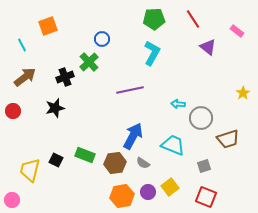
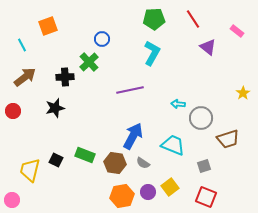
black cross: rotated 18 degrees clockwise
brown hexagon: rotated 15 degrees clockwise
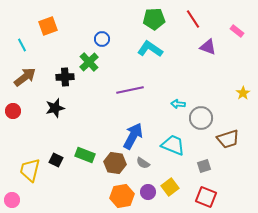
purple triangle: rotated 18 degrees counterclockwise
cyan L-shape: moved 2 px left, 4 px up; rotated 85 degrees counterclockwise
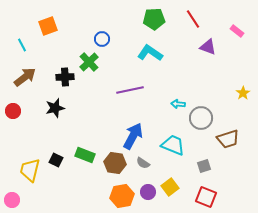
cyan L-shape: moved 4 px down
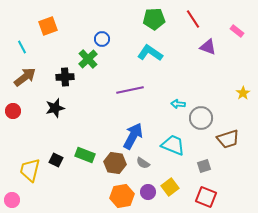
cyan line: moved 2 px down
green cross: moved 1 px left, 3 px up
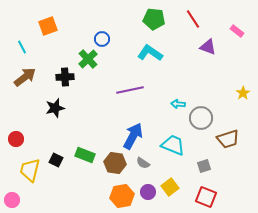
green pentagon: rotated 10 degrees clockwise
red circle: moved 3 px right, 28 px down
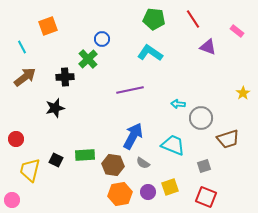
green rectangle: rotated 24 degrees counterclockwise
brown hexagon: moved 2 px left, 2 px down
yellow square: rotated 18 degrees clockwise
orange hexagon: moved 2 px left, 2 px up
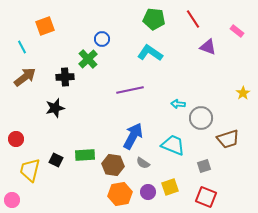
orange square: moved 3 px left
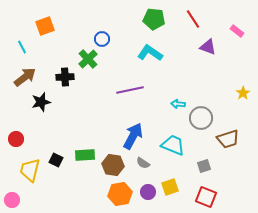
black star: moved 14 px left, 6 px up
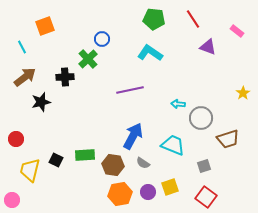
red square: rotated 15 degrees clockwise
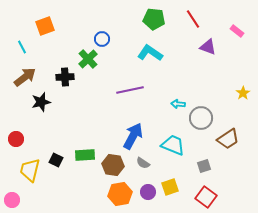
brown trapezoid: rotated 15 degrees counterclockwise
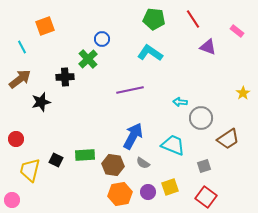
brown arrow: moved 5 px left, 2 px down
cyan arrow: moved 2 px right, 2 px up
